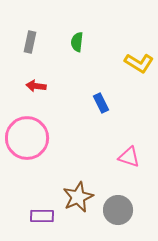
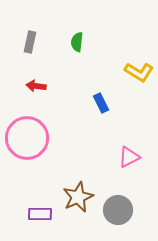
yellow L-shape: moved 9 px down
pink triangle: rotated 45 degrees counterclockwise
purple rectangle: moved 2 px left, 2 px up
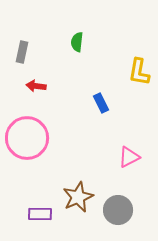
gray rectangle: moved 8 px left, 10 px down
yellow L-shape: rotated 68 degrees clockwise
